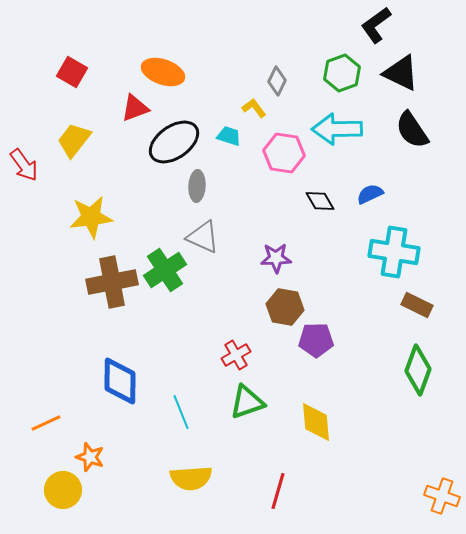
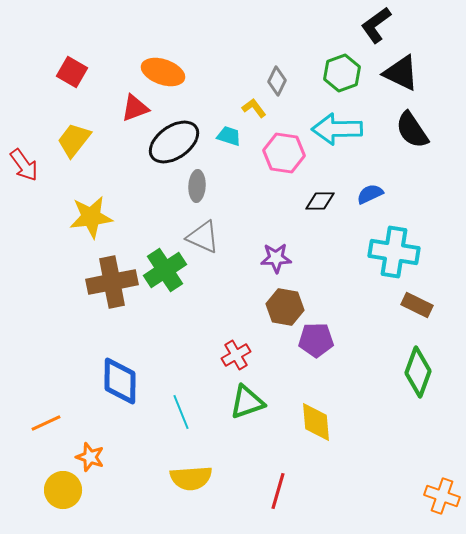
black diamond: rotated 60 degrees counterclockwise
green diamond: moved 2 px down
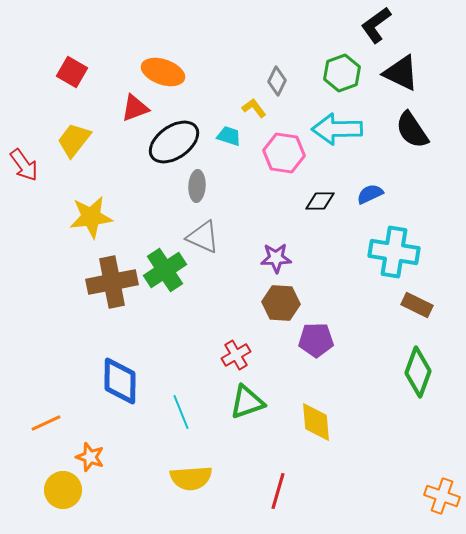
brown hexagon: moved 4 px left, 4 px up; rotated 6 degrees counterclockwise
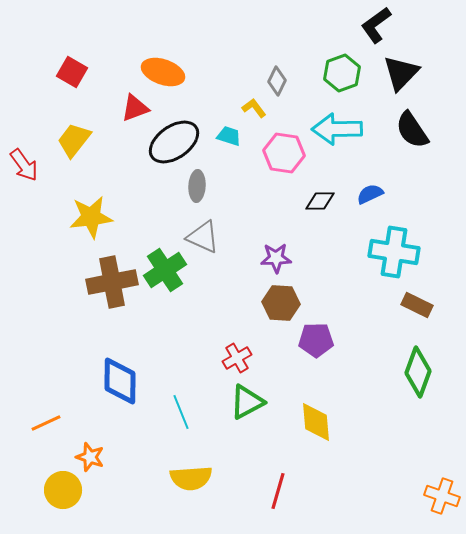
black triangle: rotated 48 degrees clockwise
red cross: moved 1 px right, 3 px down
green triangle: rotated 9 degrees counterclockwise
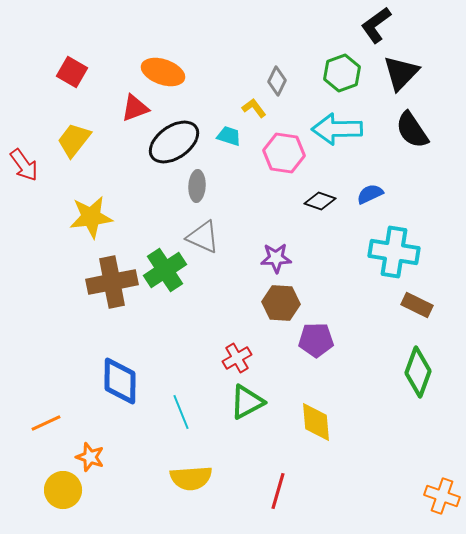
black diamond: rotated 20 degrees clockwise
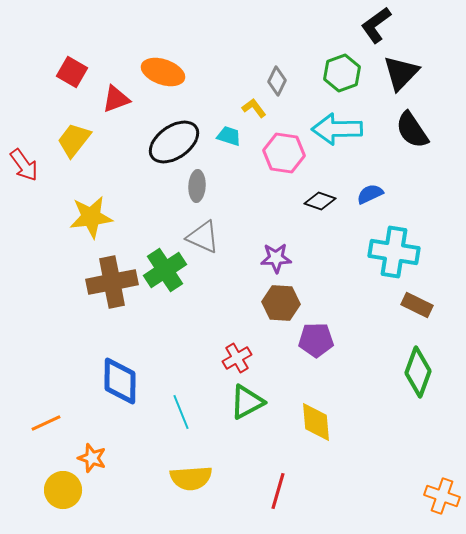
red triangle: moved 19 px left, 9 px up
orange star: moved 2 px right, 1 px down
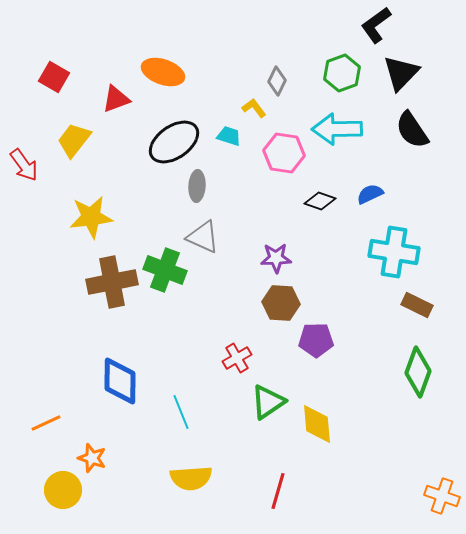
red square: moved 18 px left, 5 px down
green cross: rotated 36 degrees counterclockwise
green triangle: moved 21 px right; rotated 6 degrees counterclockwise
yellow diamond: moved 1 px right, 2 px down
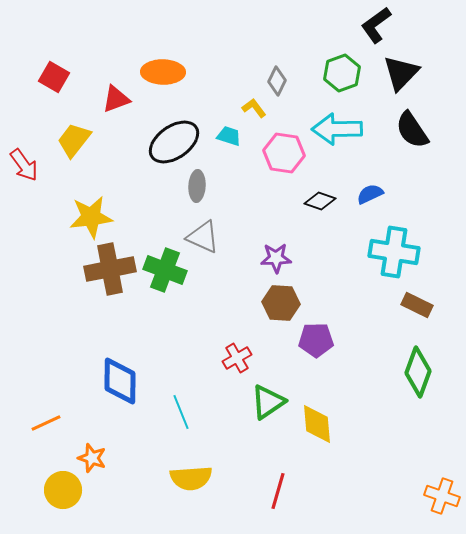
orange ellipse: rotated 18 degrees counterclockwise
brown cross: moved 2 px left, 13 px up
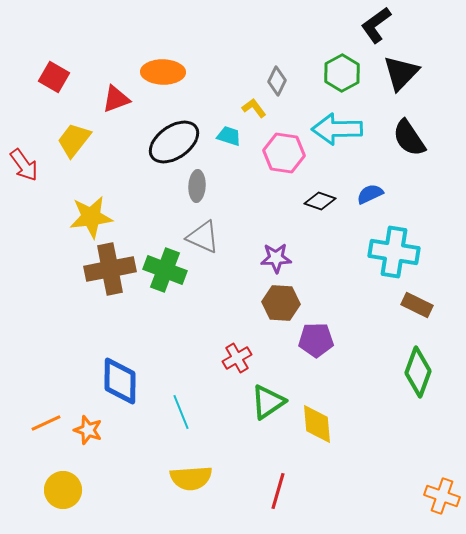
green hexagon: rotated 9 degrees counterclockwise
black semicircle: moved 3 px left, 8 px down
orange star: moved 4 px left, 28 px up
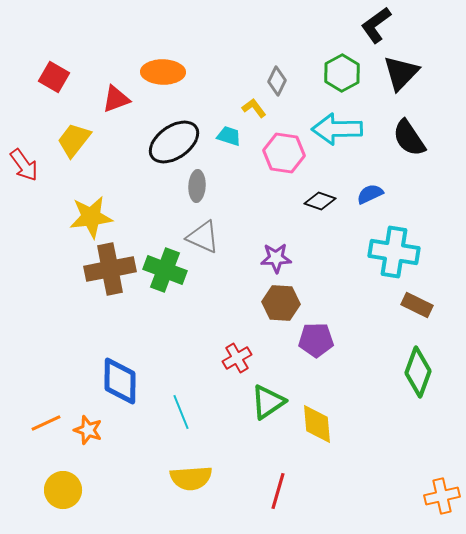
orange cross: rotated 32 degrees counterclockwise
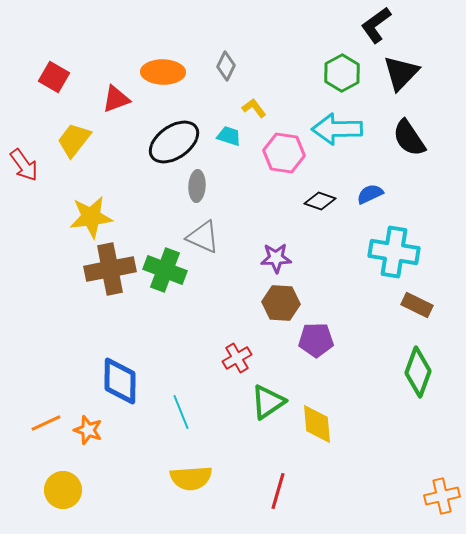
gray diamond: moved 51 px left, 15 px up
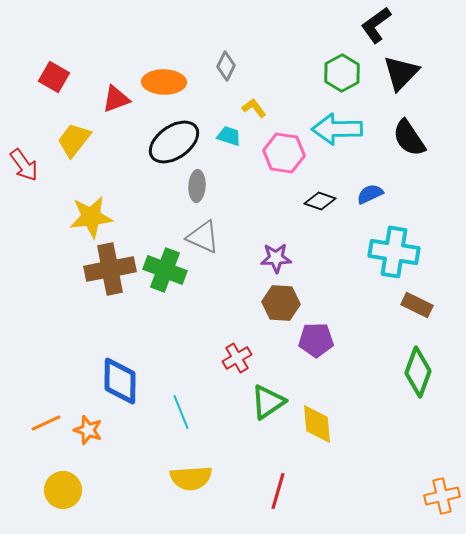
orange ellipse: moved 1 px right, 10 px down
